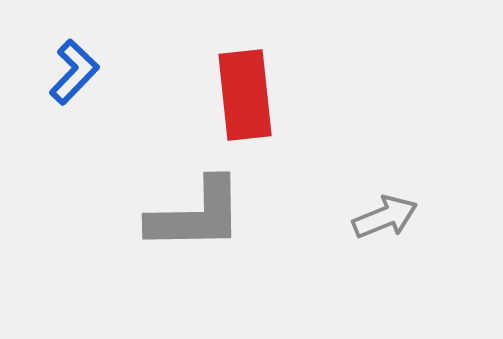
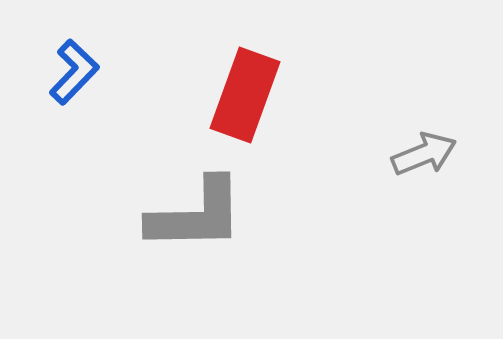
red rectangle: rotated 26 degrees clockwise
gray arrow: moved 39 px right, 63 px up
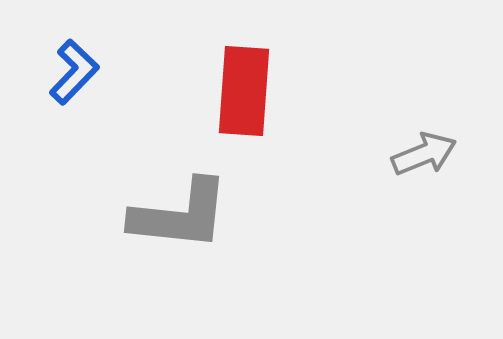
red rectangle: moved 1 px left, 4 px up; rotated 16 degrees counterclockwise
gray L-shape: moved 16 px left; rotated 7 degrees clockwise
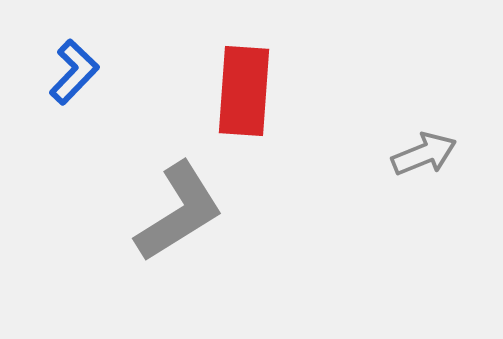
gray L-shape: moved 1 px left, 3 px up; rotated 38 degrees counterclockwise
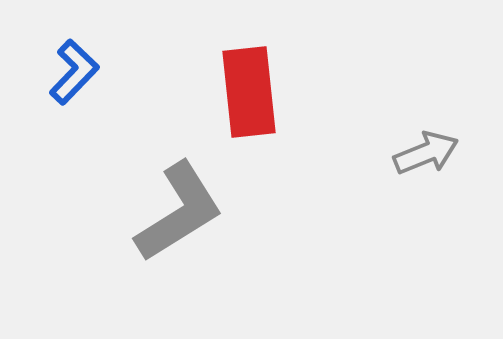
red rectangle: moved 5 px right, 1 px down; rotated 10 degrees counterclockwise
gray arrow: moved 2 px right, 1 px up
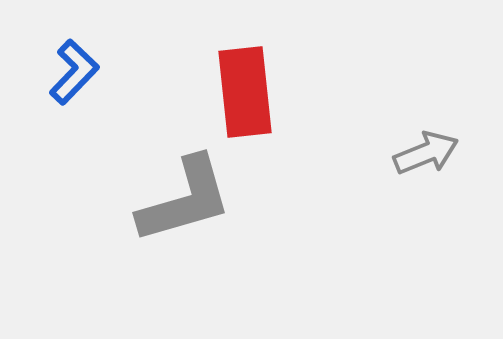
red rectangle: moved 4 px left
gray L-shape: moved 6 px right, 12 px up; rotated 16 degrees clockwise
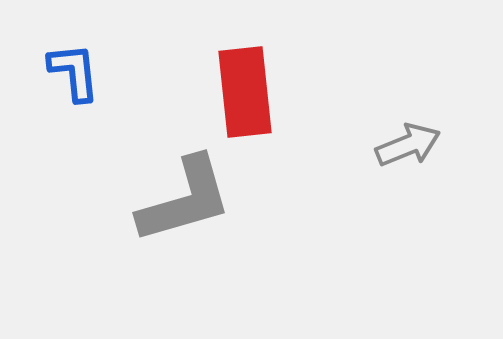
blue L-shape: rotated 50 degrees counterclockwise
gray arrow: moved 18 px left, 8 px up
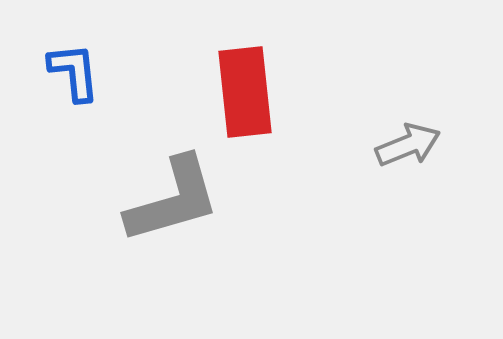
gray L-shape: moved 12 px left
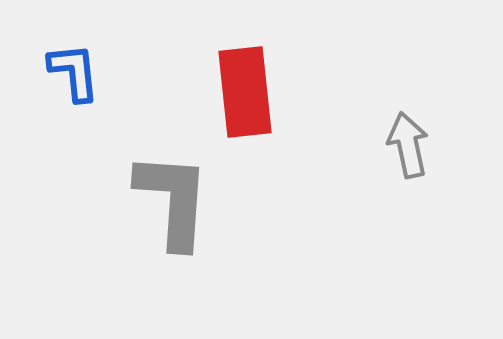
gray arrow: rotated 80 degrees counterclockwise
gray L-shape: rotated 70 degrees counterclockwise
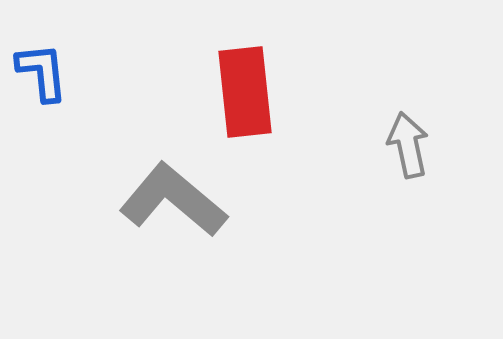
blue L-shape: moved 32 px left
gray L-shape: rotated 54 degrees counterclockwise
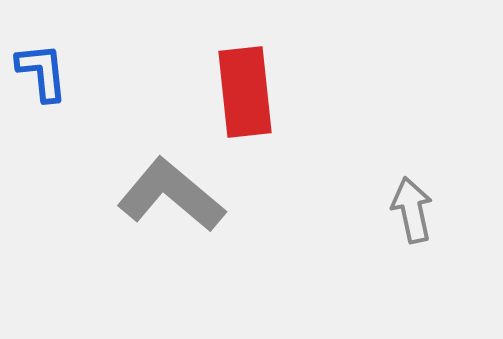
gray arrow: moved 4 px right, 65 px down
gray L-shape: moved 2 px left, 5 px up
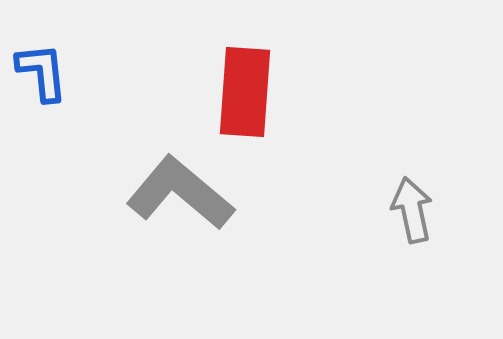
red rectangle: rotated 10 degrees clockwise
gray L-shape: moved 9 px right, 2 px up
